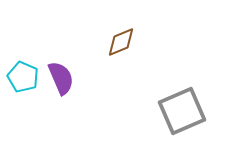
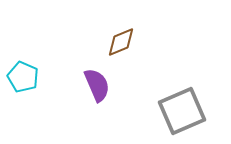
purple semicircle: moved 36 px right, 7 px down
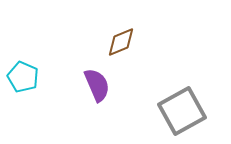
gray square: rotated 6 degrees counterclockwise
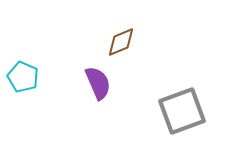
purple semicircle: moved 1 px right, 2 px up
gray square: rotated 9 degrees clockwise
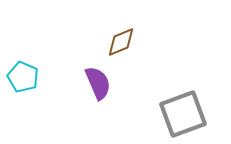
gray square: moved 1 px right, 3 px down
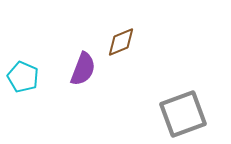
purple semicircle: moved 15 px left, 14 px up; rotated 44 degrees clockwise
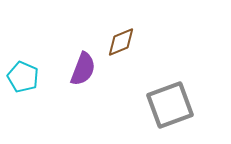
gray square: moved 13 px left, 9 px up
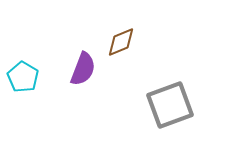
cyan pentagon: rotated 8 degrees clockwise
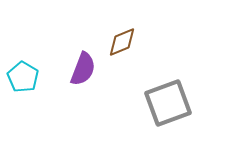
brown diamond: moved 1 px right
gray square: moved 2 px left, 2 px up
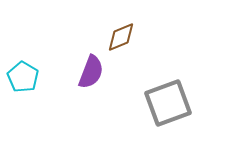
brown diamond: moved 1 px left, 5 px up
purple semicircle: moved 8 px right, 3 px down
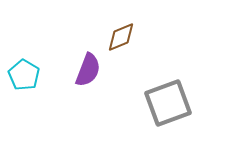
purple semicircle: moved 3 px left, 2 px up
cyan pentagon: moved 1 px right, 2 px up
